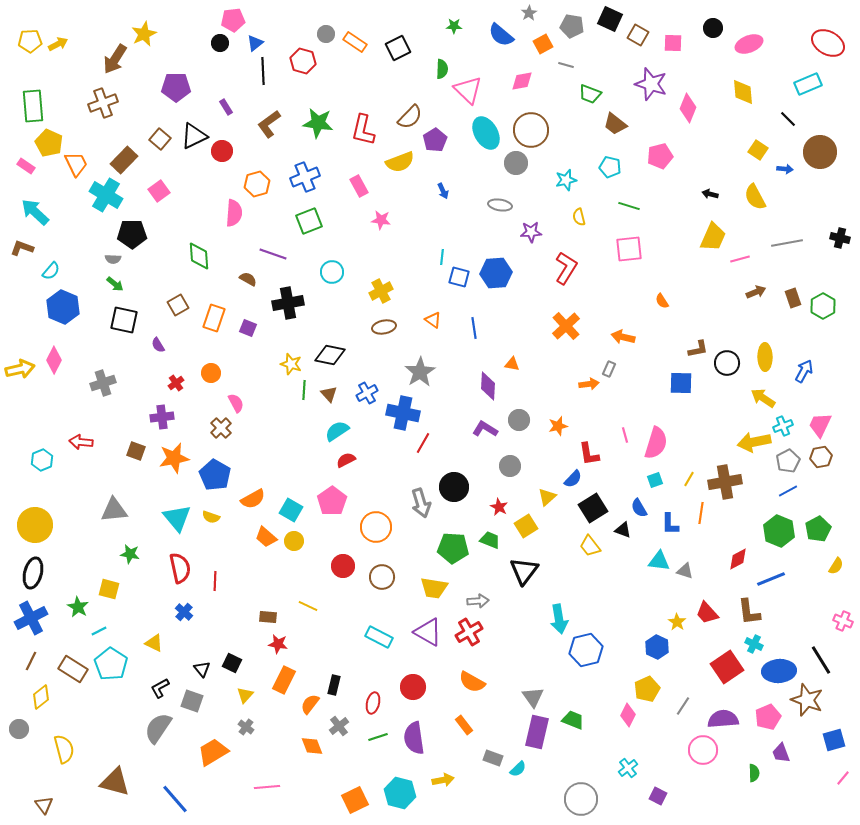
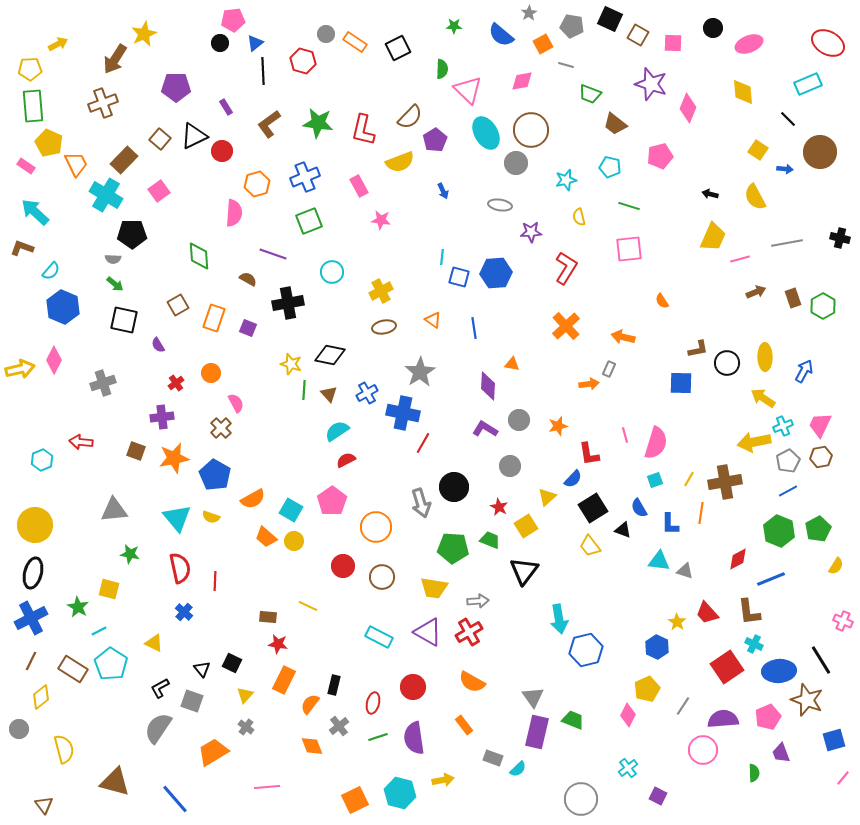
yellow pentagon at (30, 41): moved 28 px down
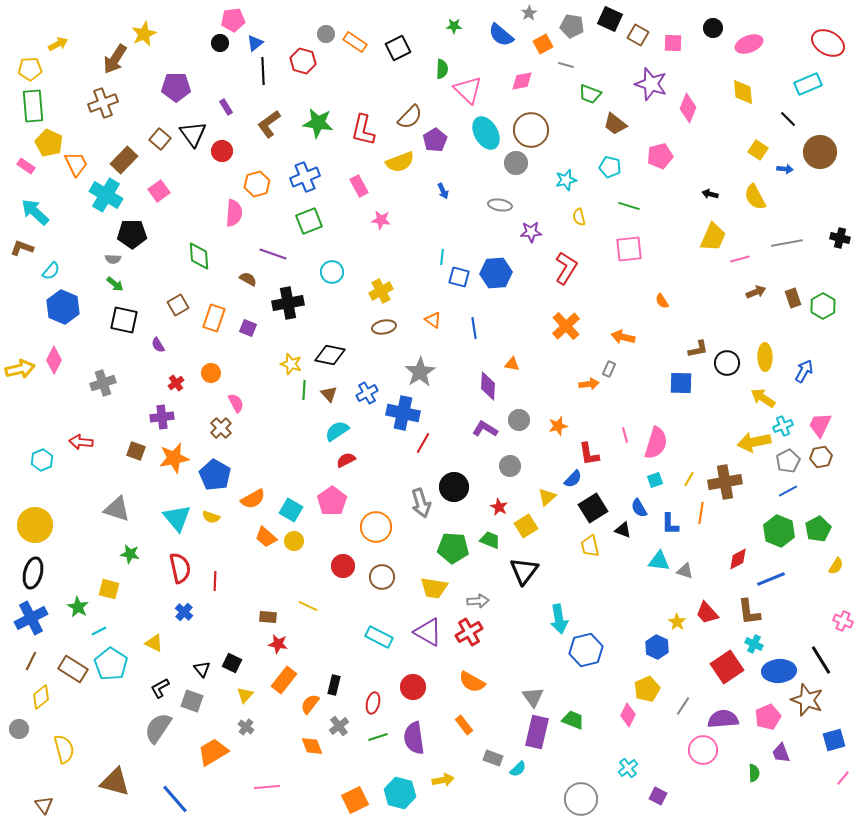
black triangle at (194, 136): moved 1 px left, 2 px up; rotated 40 degrees counterclockwise
gray triangle at (114, 510): moved 3 px right, 1 px up; rotated 24 degrees clockwise
yellow trapezoid at (590, 546): rotated 25 degrees clockwise
orange rectangle at (284, 680): rotated 12 degrees clockwise
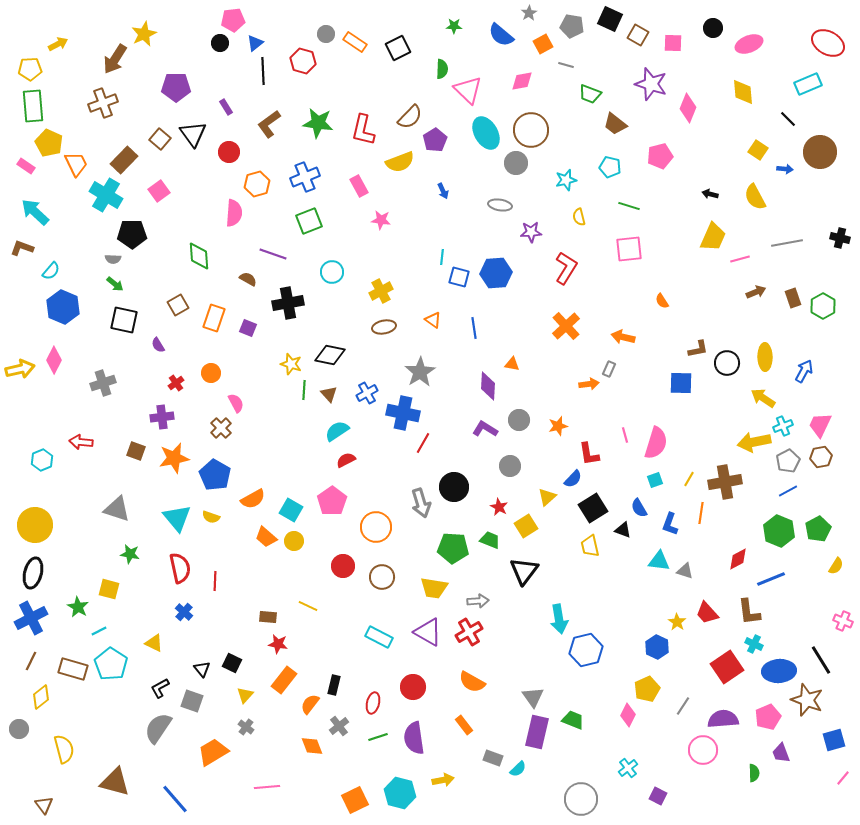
red circle at (222, 151): moved 7 px right, 1 px down
blue L-shape at (670, 524): rotated 20 degrees clockwise
brown rectangle at (73, 669): rotated 16 degrees counterclockwise
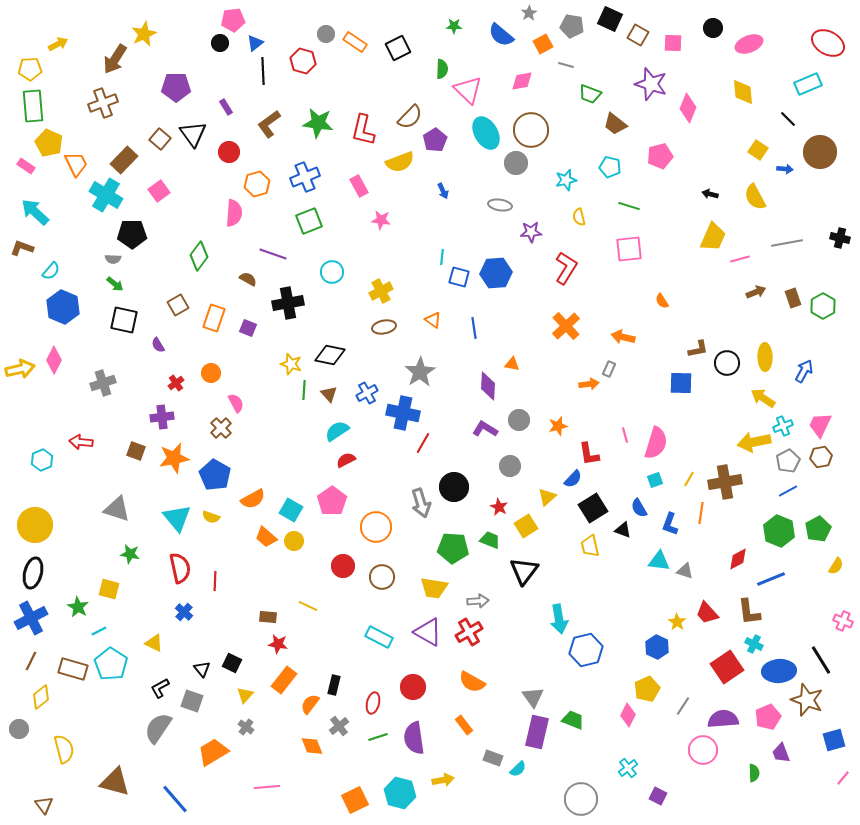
green diamond at (199, 256): rotated 40 degrees clockwise
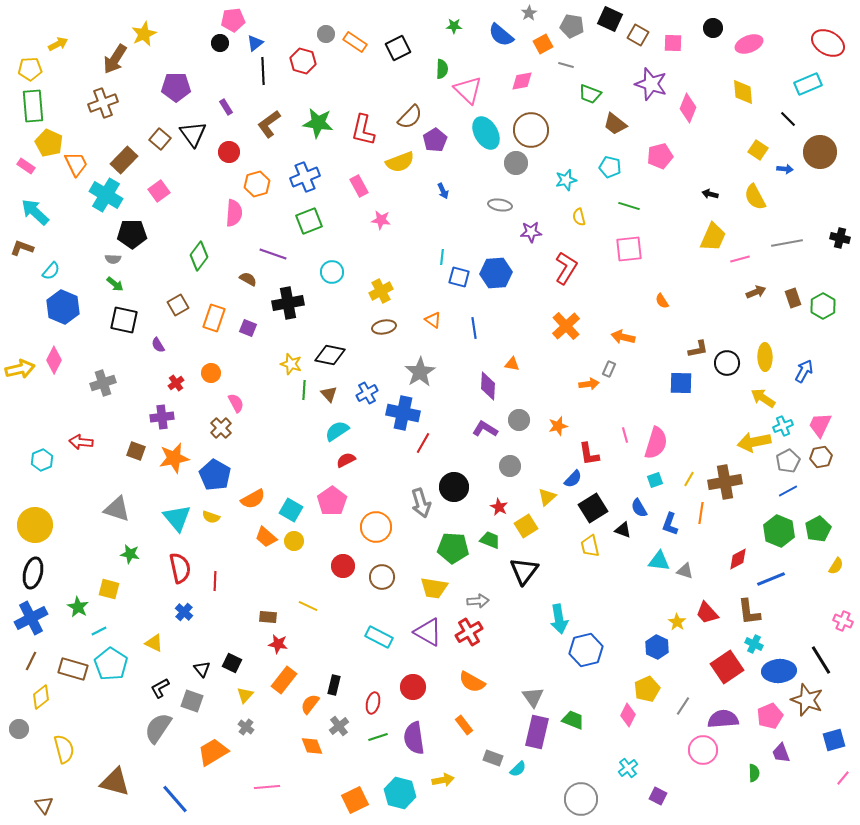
pink pentagon at (768, 717): moved 2 px right, 1 px up
